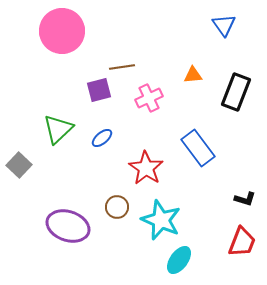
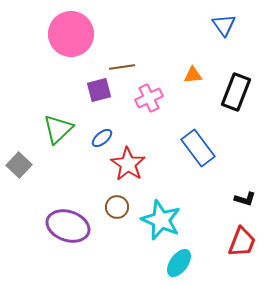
pink circle: moved 9 px right, 3 px down
red star: moved 18 px left, 4 px up
cyan ellipse: moved 3 px down
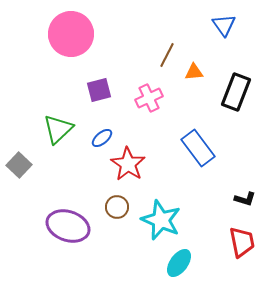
brown line: moved 45 px right, 12 px up; rotated 55 degrees counterclockwise
orange triangle: moved 1 px right, 3 px up
red trapezoid: rotated 32 degrees counterclockwise
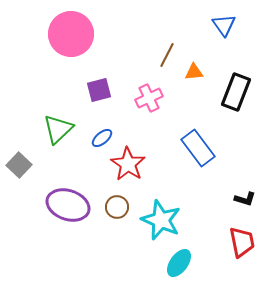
purple ellipse: moved 21 px up
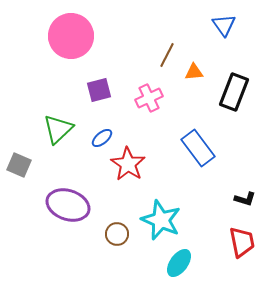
pink circle: moved 2 px down
black rectangle: moved 2 px left
gray square: rotated 20 degrees counterclockwise
brown circle: moved 27 px down
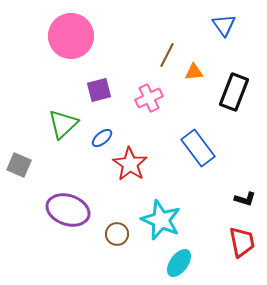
green triangle: moved 5 px right, 5 px up
red star: moved 2 px right
purple ellipse: moved 5 px down
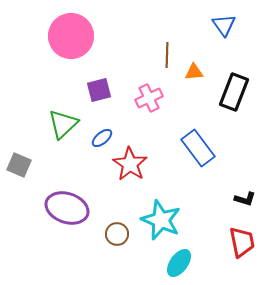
brown line: rotated 25 degrees counterclockwise
purple ellipse: moved 1 px left, 2 px up
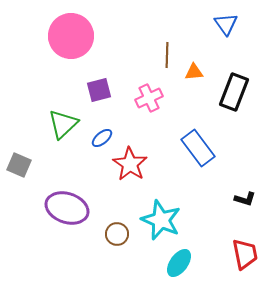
blue triangle: moved 2 px right, 1 px up
red trapezoid: moved 3 px right, 12 px down
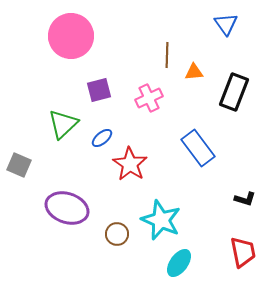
red trapezoid: moved 2 px left, 2 px up
